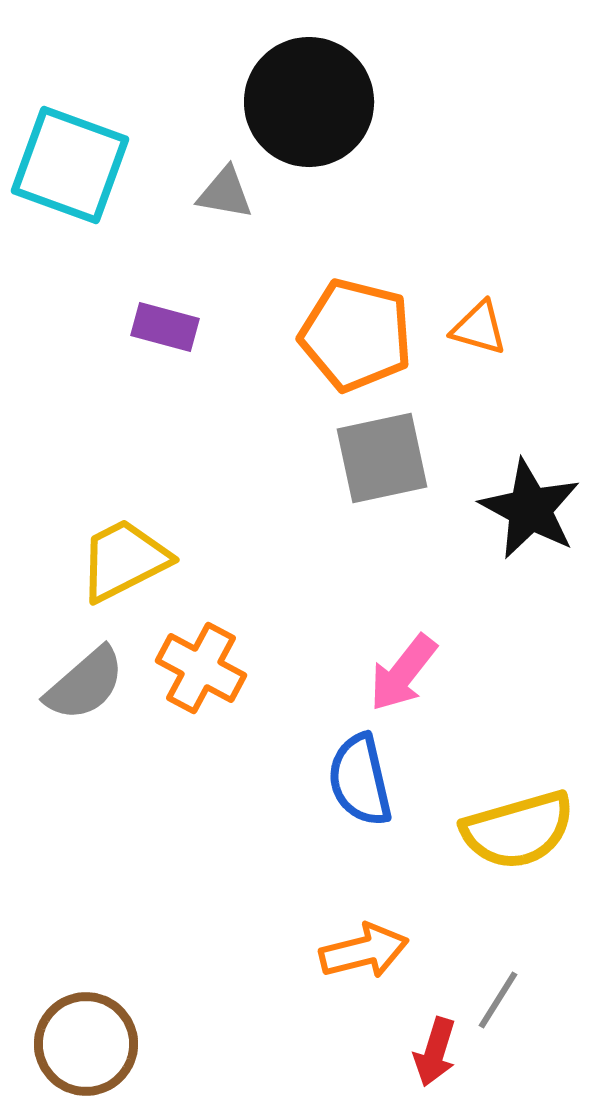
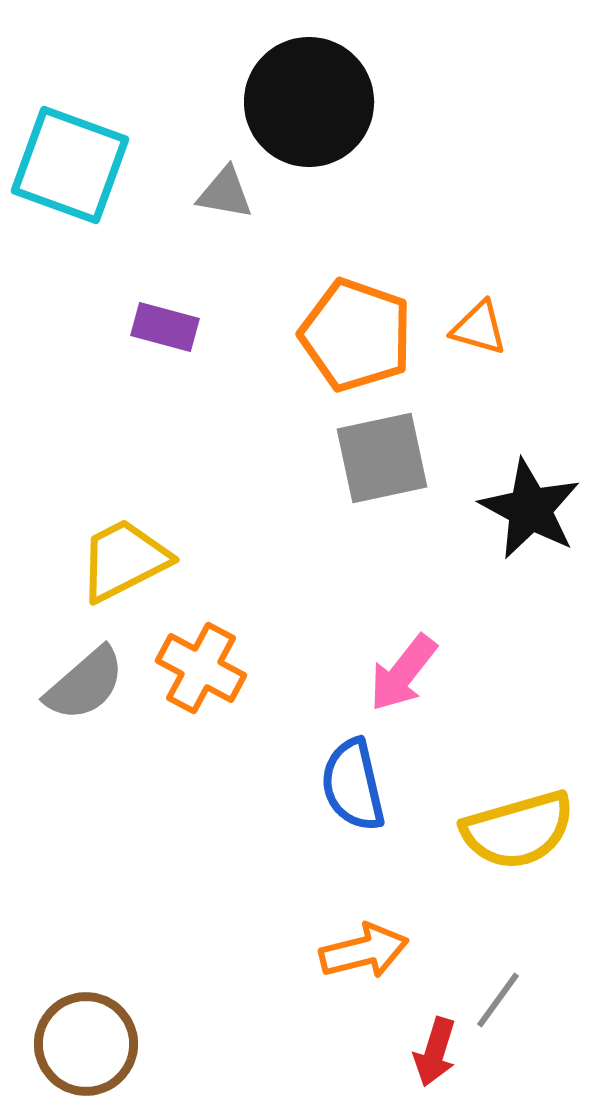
orange pentagon: rotated 5 degrees clockwise
blue semicircle: moved 7 px left, 5 px down
gray line: rotated 4 degrees clockwise
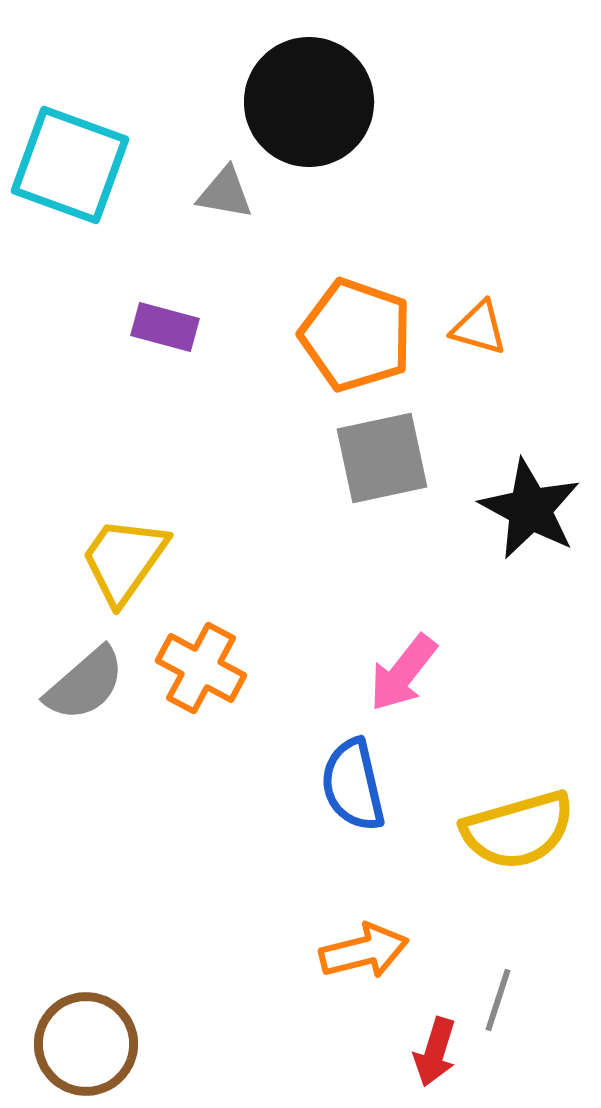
yellow trapezoid: rotated 28 degrees counterclockwise
gray line: rotated 18 degrees counterclockwise
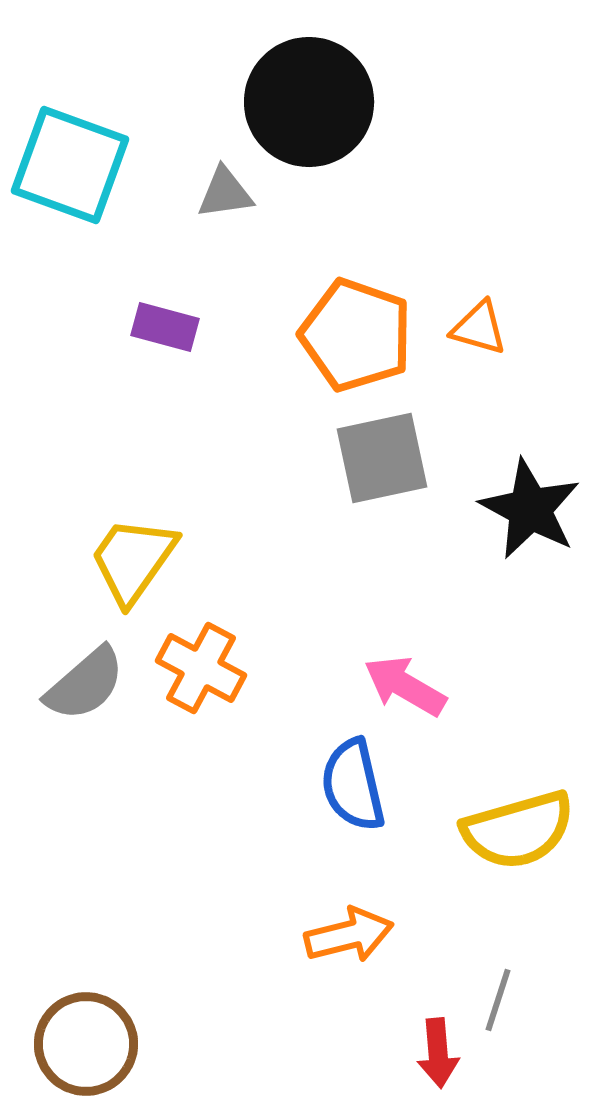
gray triangle: rotated 18 degrees counterclockwise
yellow trapezoid: moved 9 px right
pink arrow: moved 2 px right, 13 px down; rotated 82 degrees clockwise
orange arrow: moved 15 px left, 16 px up
red arrow: moved 3 px right, 1 px down; rotated 22 degrees counterclockwise
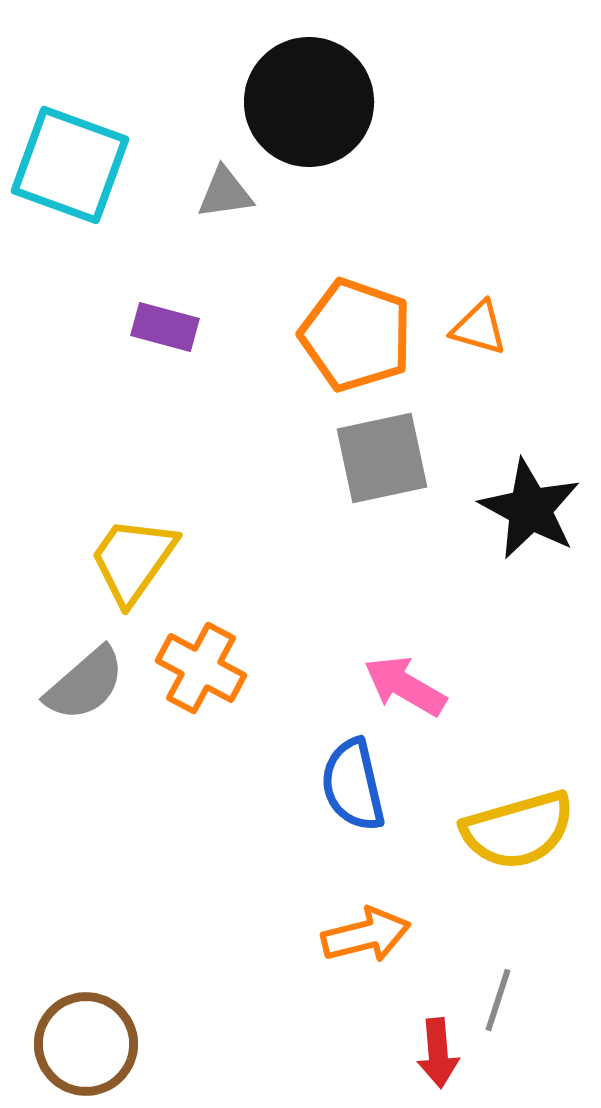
orange arrow: moved 17 px right
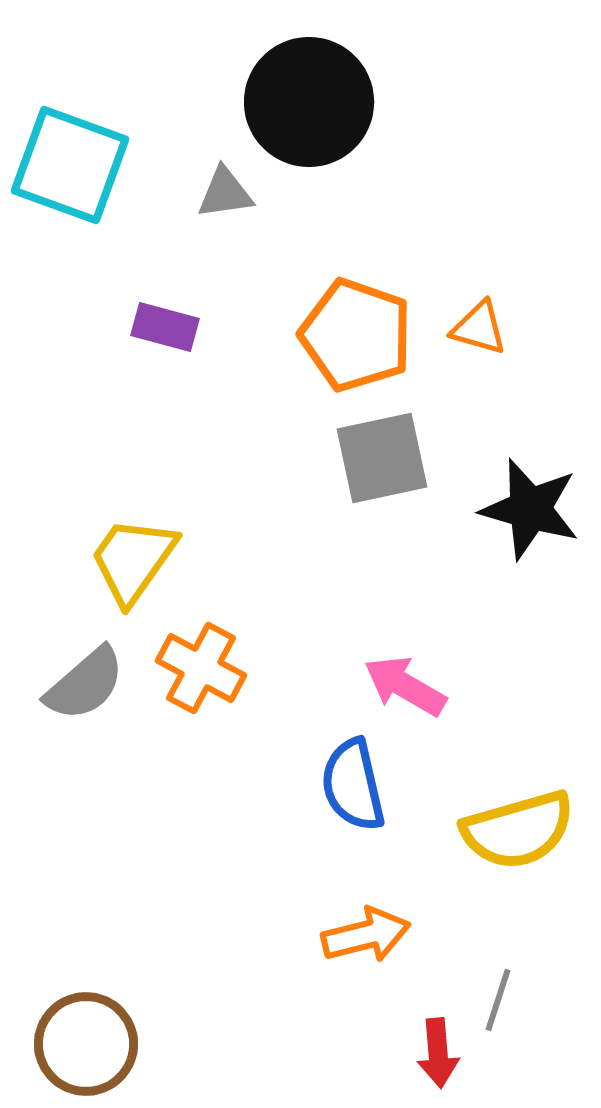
black star: rotated 12 degrees counterclockwise
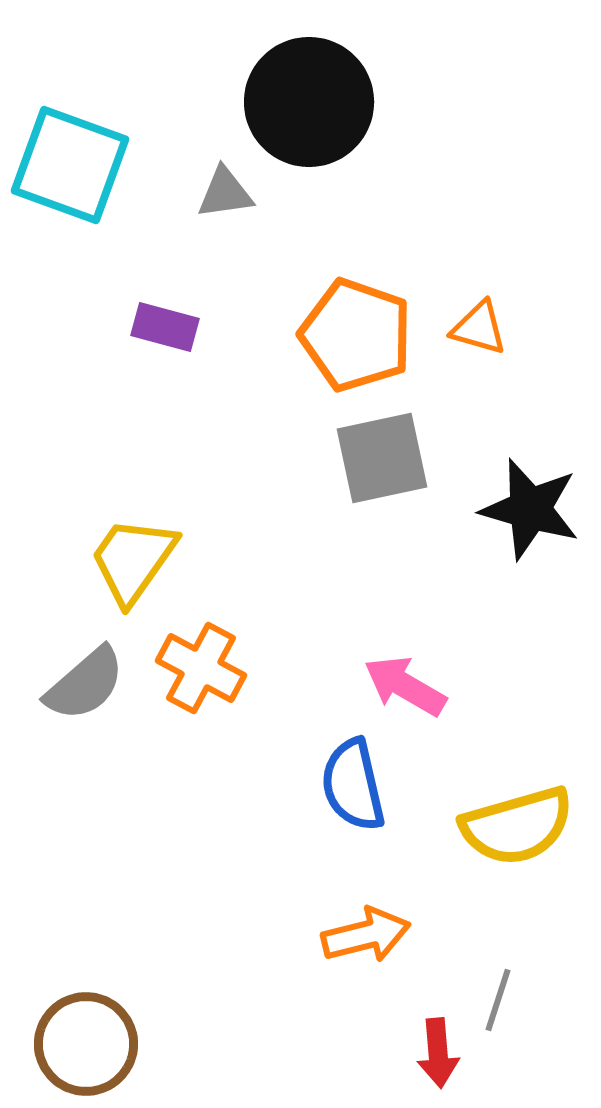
yellow semicircle: moved 1 px left, 4 px up
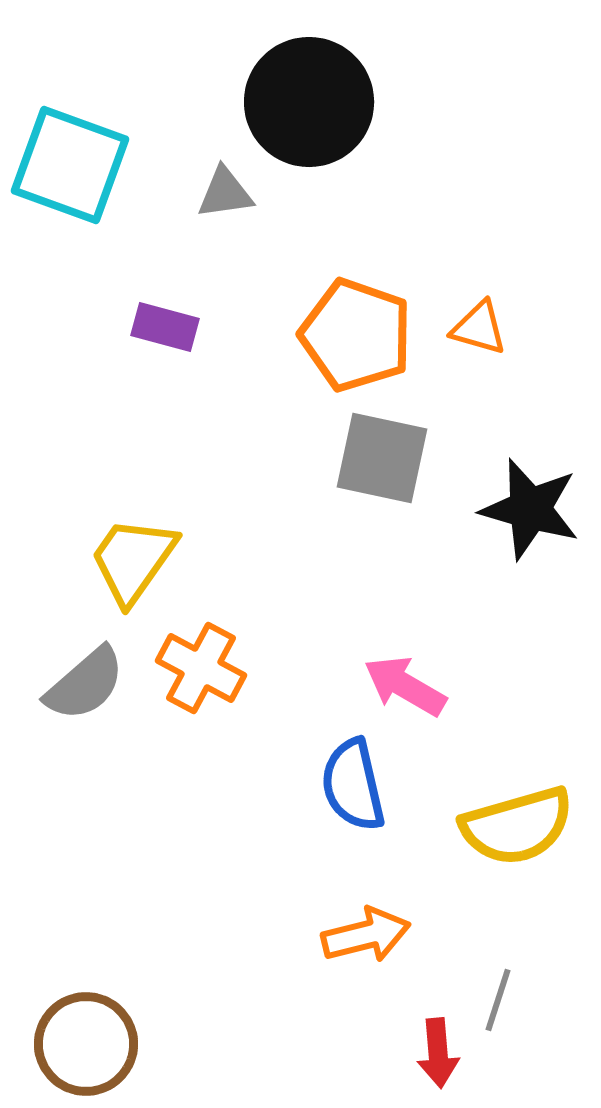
gray square: rotated 24 degrees clockwise
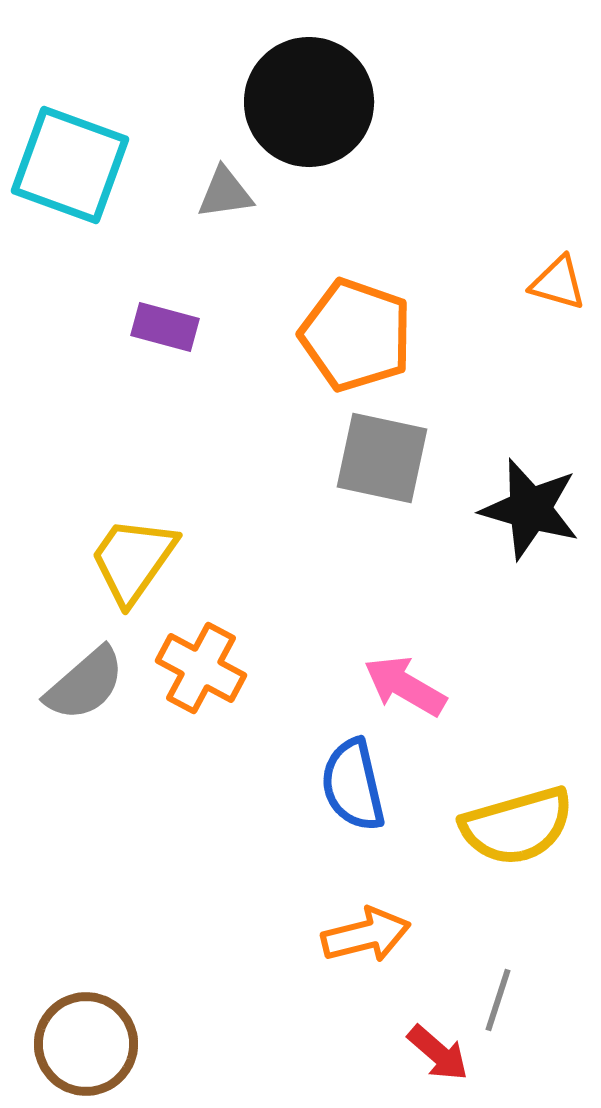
orange triangle: moved 79 px right, 45 px up
red arrow: rotated 44 degrees counterclockwise
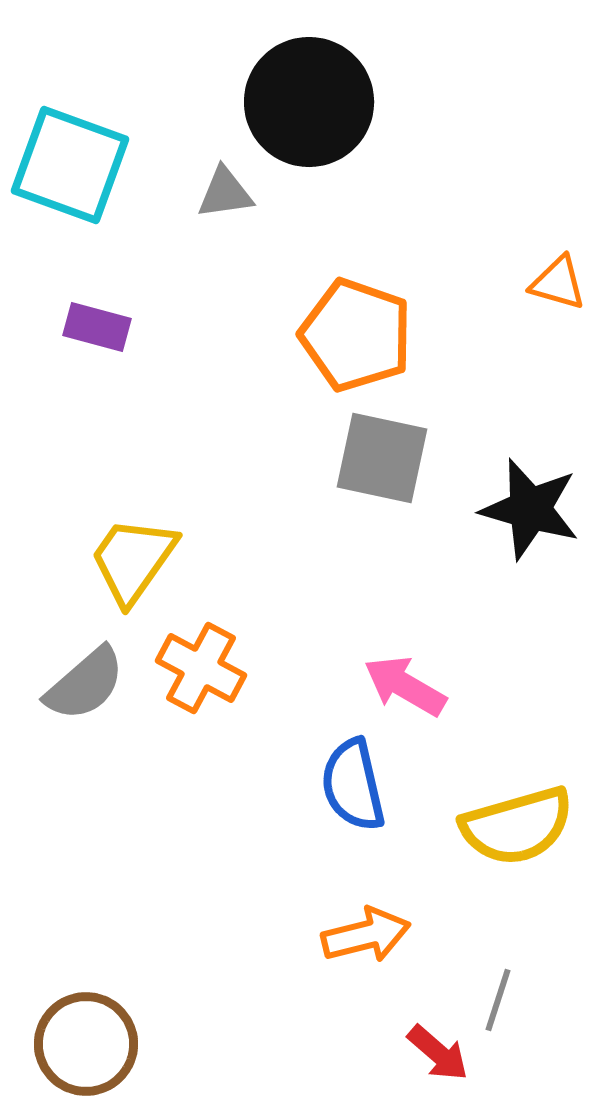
purple rectangle: moved 68 px left
